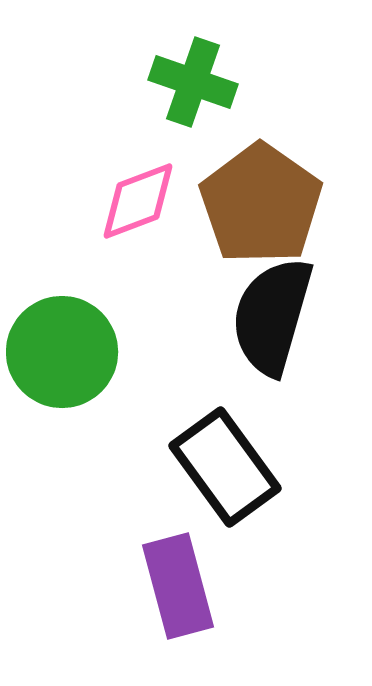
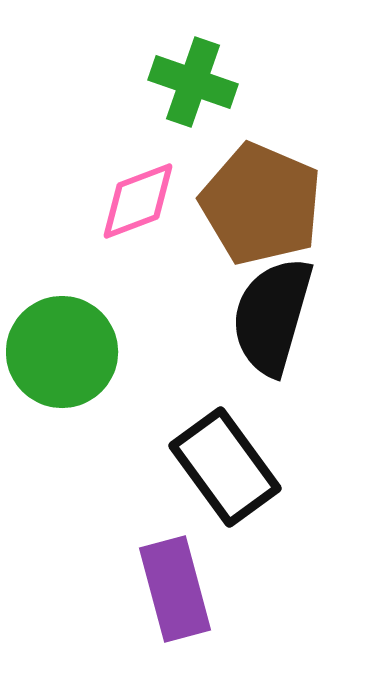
brown pentagon: rotated 12 degrees counterclockwise
purple rectangle: moved 3 px left, 3 px down
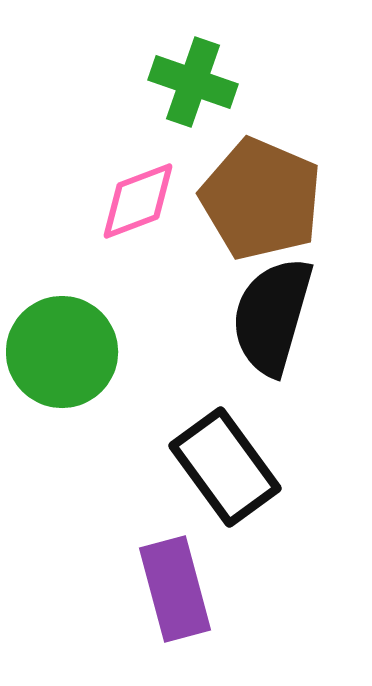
brown pentagon: moved 5 px up
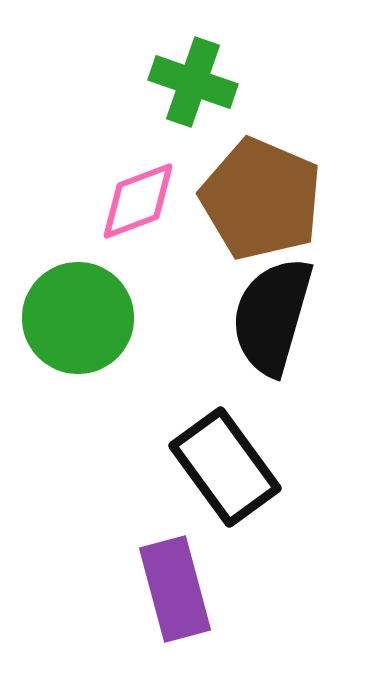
green circle: moved 16 px right, 34 px up
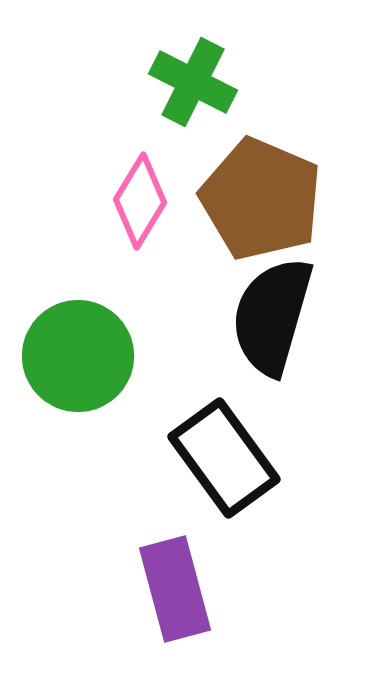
green cross: rotated 8 degrees clockwise
pink diamond: moved 2 px right; rotated 38 degrees counterclockwise
green circle: moved 38 px down
black rectangle: moved 1 px left, 9 px up
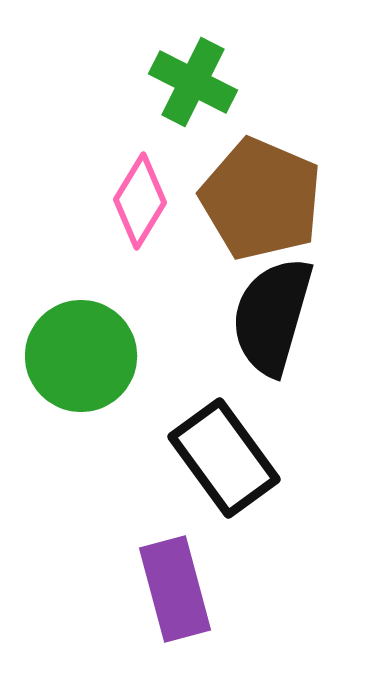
green circle: moved 3 px right
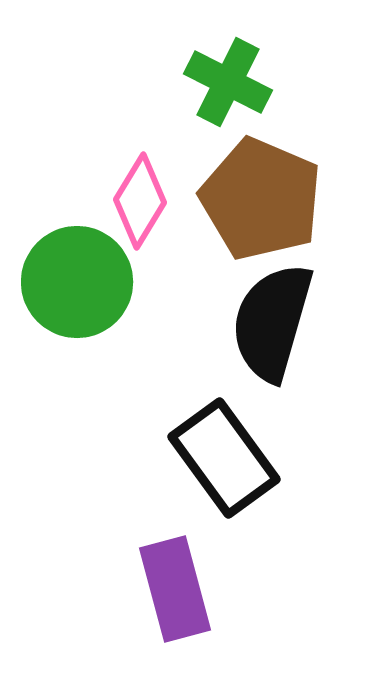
green cross: moved 35 px right
black semicircle: moved 6 px down
green circle: moved 4 px left, 74 px up
